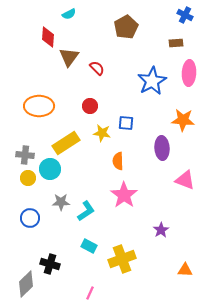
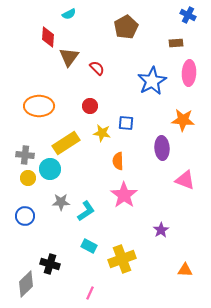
blue cross: moved 3 px right
blue circle: moved 5 px left, 2 px up
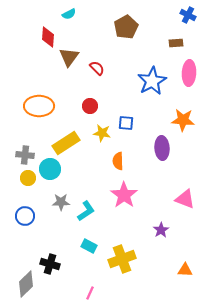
pink triangle: moved 19 px down
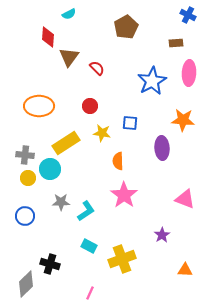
blue square: moved 4 px right
purple star: moved 1 px right, 5 px down
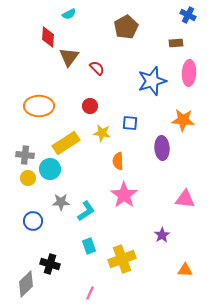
blue star: rotated 12 degrees clockwise
pink triangle: rotated 15 degrees counterclockwise
blue circle: moved 8 px right, 5 px down
cyan rectangle: rotated 42 degrees clockwise
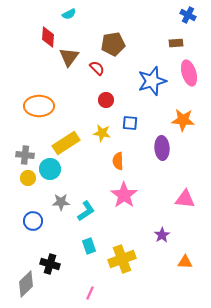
brown pentagon: moved 13 px left, 17 px down; rotated 20 degrees clockwise
pink ellipse: rotated 20 degrees counterclockwise
red circle: moved 16 px right, 6 px up
orange triangle: moved 8 px up
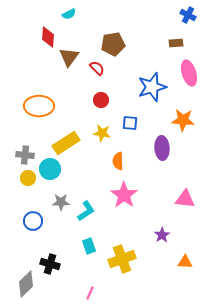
blue star: moved 6 px down
red circle: moved 5 px left
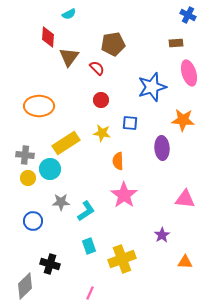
gray diamond: moved 1 px left, 2 px down
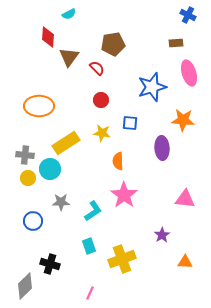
cyan L-shape: moved 7 px right
